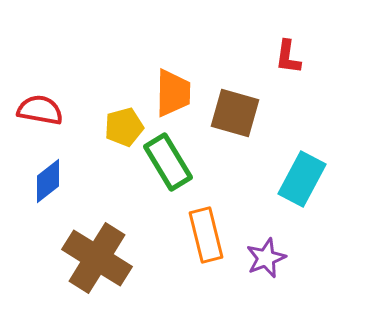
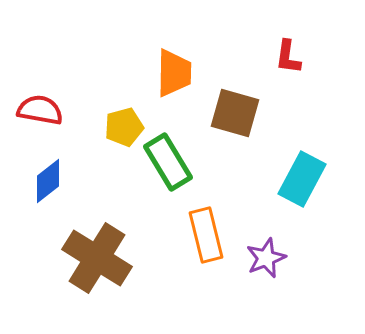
orange trapezoid: moved 1 px right, 20 px up
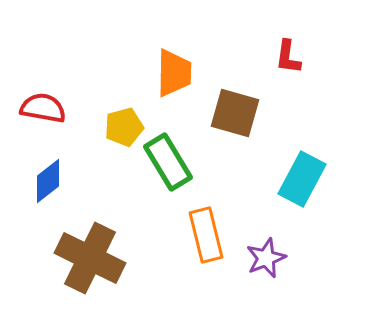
red semicircle: moved 3 px right, 2 px up
brown cross: moved 7 px left; rotated 6 degrees counterclockwise
